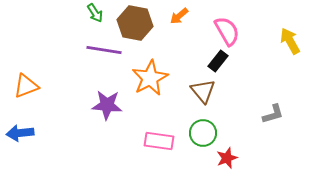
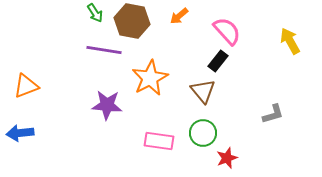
brown hexagon: moved 3 px left, 2 px up
pink semicircle: rotated 12 degrees counterclockwise
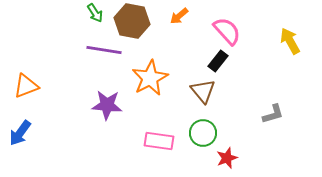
blue arrow: rotated 48 degrees counterclockwise
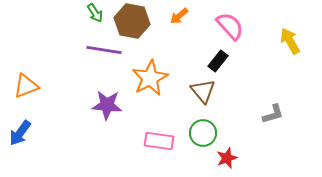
pink semicircle: moved 3 px right, 5 px up
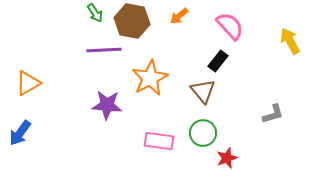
purple line: rotated 12 degrees counterclockwise
orange triangle: moved 2 px right, 3 px up; rotated 8 degrees counterclockwise
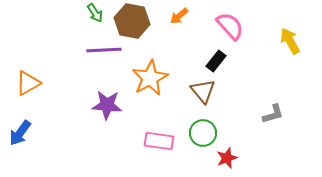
black rectangle: moved 2 px left
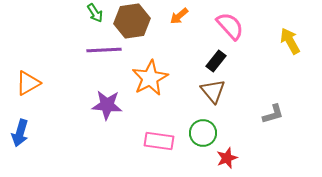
brown hexagon: rotated 20 degrees counterclockwise
brown triangle: moved 10 px right
blue arrow: rotated 20 degrees counterclockwise
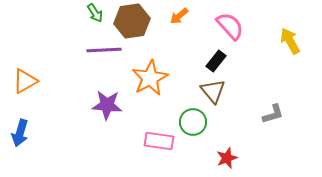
orange triangle: moved 3 px left, 2 px up
green circle: moved 10 px left, 11 px up
